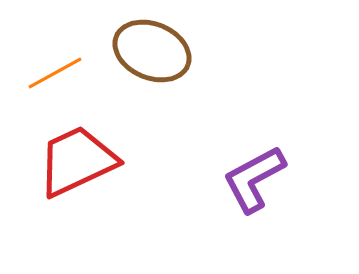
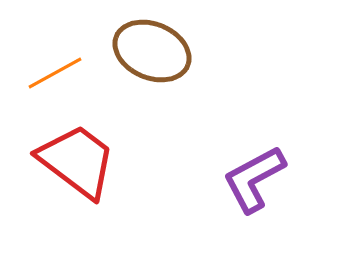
red trapezoid: rotated 62 degrees clockwise
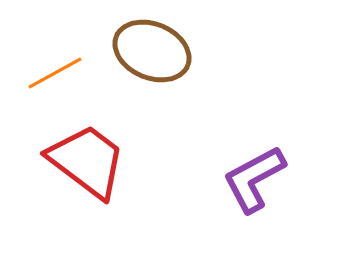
red trapezoid: moved 10 px right
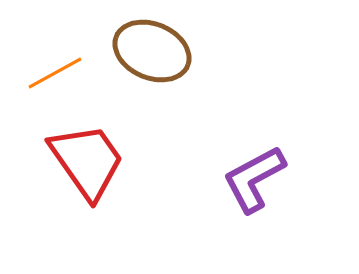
red trapezoid: rotated 18 degrees clockwise
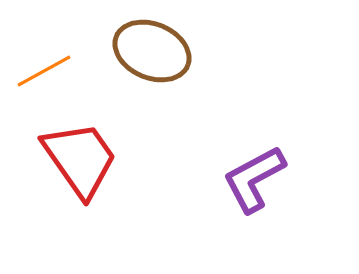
orange line: moved 11 px left, 2 px up
red trapezoid: moved 7 px left, 2 px up
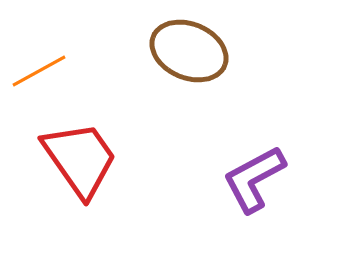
brown ellipse: moved 37 px right
orange line: moved 5 px left
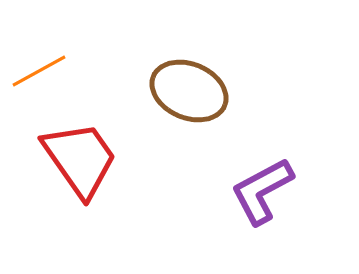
brown ellipse: moved 40 px down
purple L-shape: moved 8 px right, 12 px down
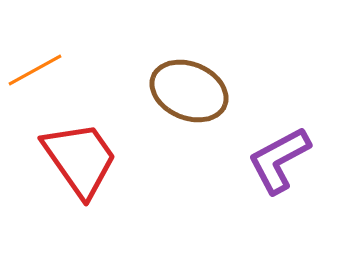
orange line: moved 4 px left, 1 px up
purple L-shape: moved 17 px right, 31 px up
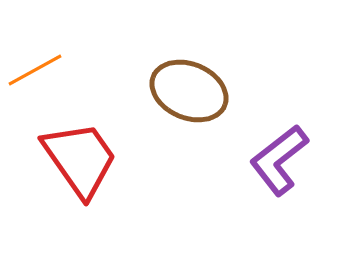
purple L-shape: rotated 10 degrees counterclockwise
